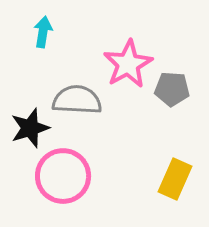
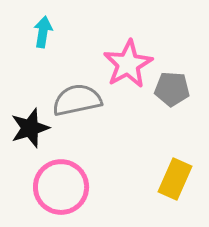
gray semicircle: rotated 15 degrees counterclockwise
pink circle: moved 2 px left, 11 px down
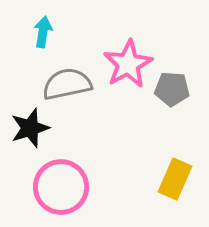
gray semicircle: moved 10 px left, 16 px up
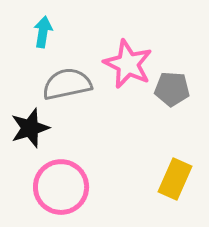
pink star: rotated 18 degrees counterclockwise
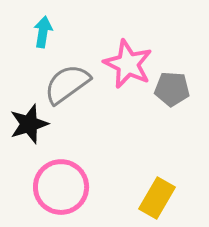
gray semicircle: rotated 24 degrees counterclockwise
black star: moved 1 px left, 4 px up
yellow rectangle: moved 18 px left, 19 px down; rotated 6 degrees clockwise
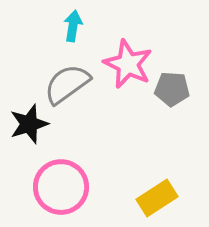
cyan arrow: moved 30 px right, 6 px up
yellow rectangle: rotated 27 degrees clockwise
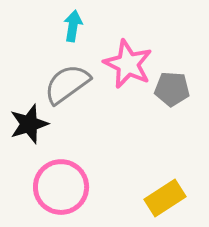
yellow rectangle: moved 8 px right
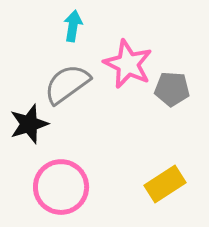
yellow rectangle: moved 14 px up
